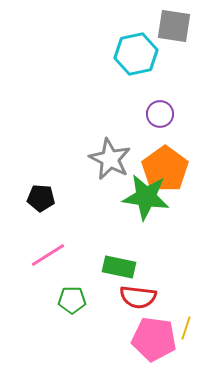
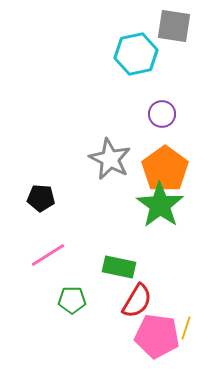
purple circle: moved 2 px right
green star: moved 14 px right, 8 px down; rotated 27 degrees clockwise
red semicircle: moved 1 px left, 4 px down; rotated 66 degrees counterclockwise
pink pentagon: moved 3 px right, 3 px up
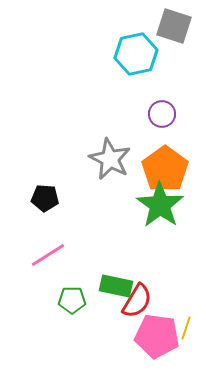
gray square: rotated 9 degrees clockwise
black pentagon: moved 4 px right
green rectangle: moved 3 px left, 19 px down
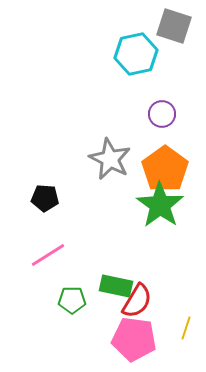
pink pentagon: moved 23 px left, 3 px down
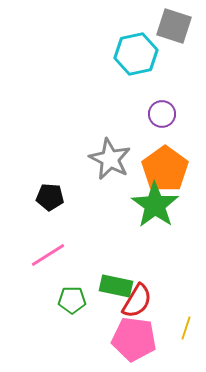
black pentagon: moved 5 px right, 1 px up
green star: moved 5 px left
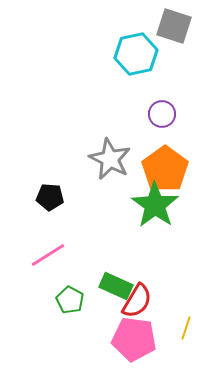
green rectangle: rotated 12 degrees clockwise
green pentagon: moved 2 px left; rotated 28 degrees clockwise
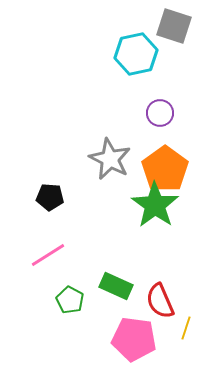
purple circle: moved 2 px left, 1 px up
red semicircle: moved 23 px right; rotated 126 degrees clockwise
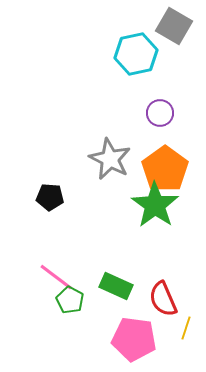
gray square: rotated 12 degrees clockwise
pink line: moved 8 px right, 22 px down; rotated 69 degrees clockwise
red semicircle: moved 3 px right, 2 px up
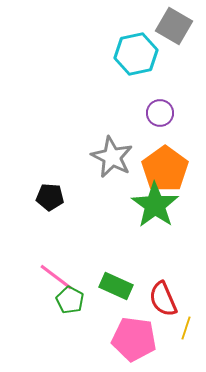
gray star: moved 2 px right, 2 px up
